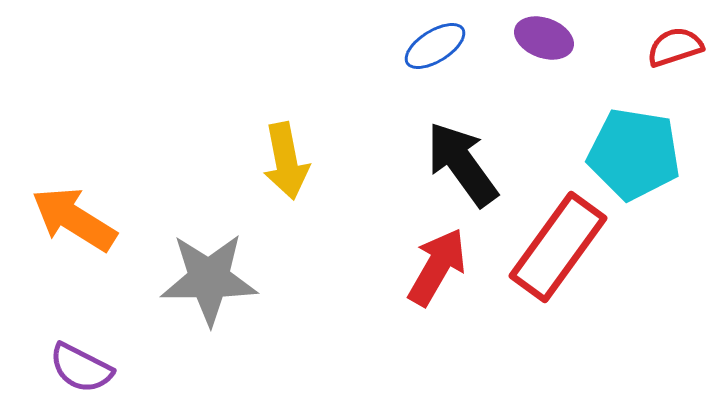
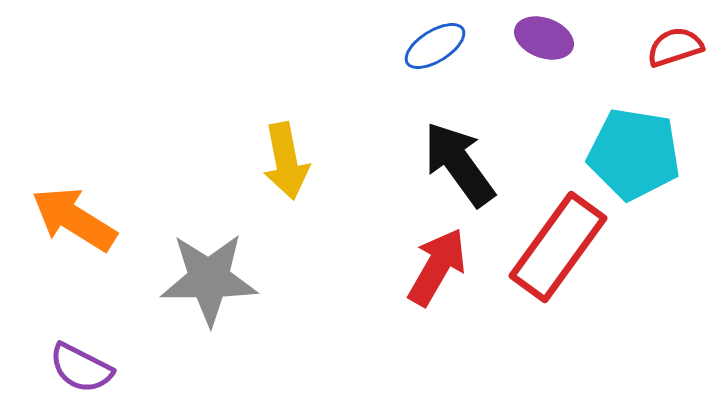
black arrow: moved 3 px left
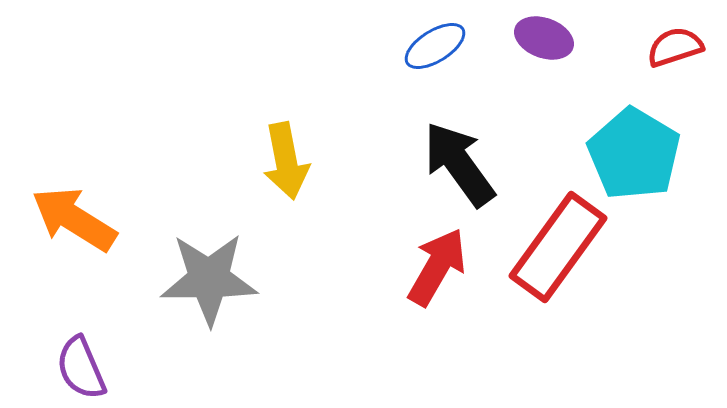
cyan pentagon: rotated 22 degrees clockwise
purple semicircle: rotated 40 degrees clockwise
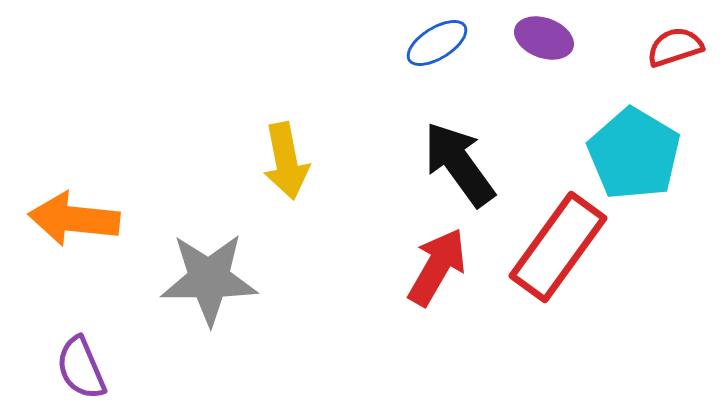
blue ellipse: moved 2 px right, 3 px up
orange arrow: rotated 26 degrees counterclockwise
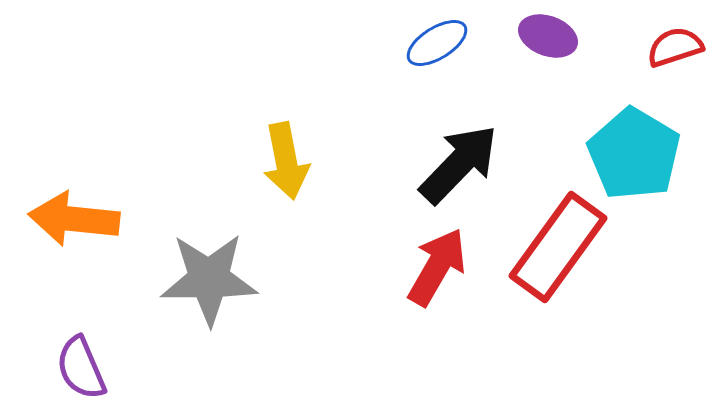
purple ellipse: moved 4 px right, 2 px up
black arrow: rotated 80 degrees clockwise
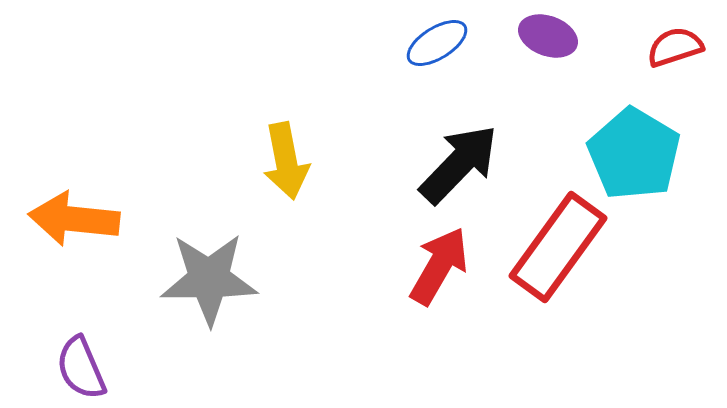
red arrow: moved 2 px right, 1 px up
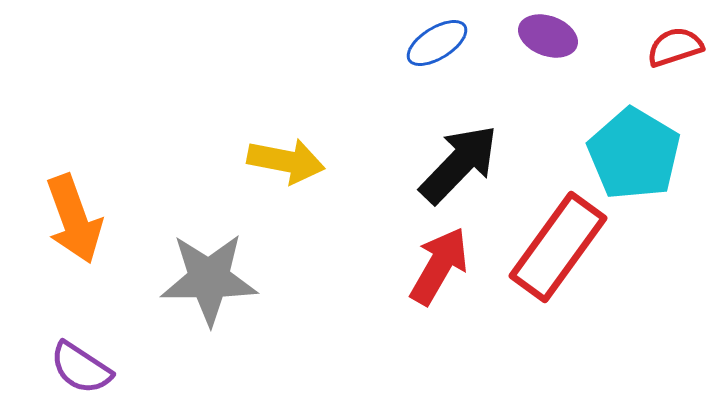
yellow arrow: rotated 68 degrees counterclockwise
orange arrow: rotated 116 degrees counterclockwise
purple semicircle: rotated 34 degrees counterclockwise
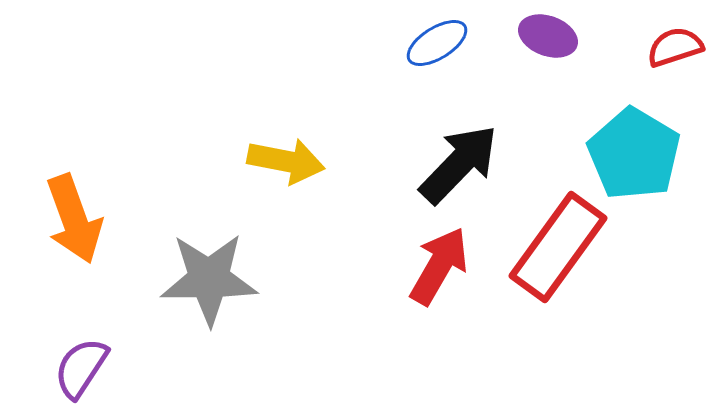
purple semicircle: rotated 90 degrees clockwise
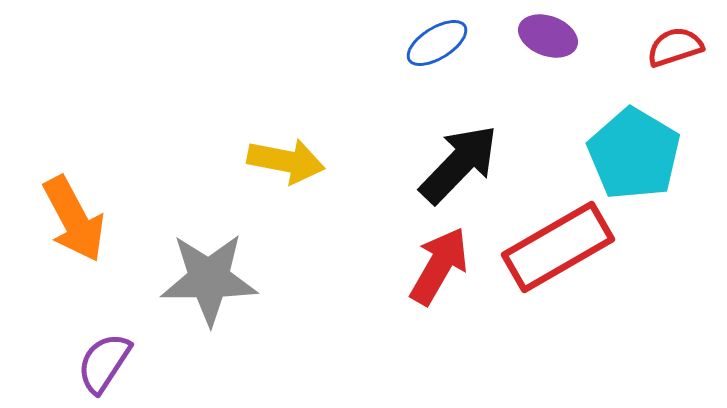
orange arrow: rotated 8 degrees counterclockwise
red rectangle: rotated 24 degrees clockwise
purple semicircle: moved 23 px right, 5 px up
